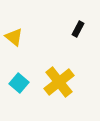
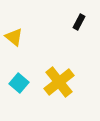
black rectangle: moved 1 px right, 7 px up
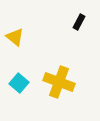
yellow triangle: moved 1 px right
yellow cross: rotated 32 degrees counterclockwise
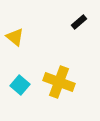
black rectangle: rotated 21 degrees clockwise
cyan square: moved 1 px right, 2 px down
